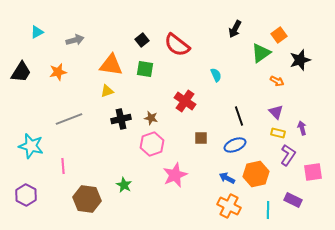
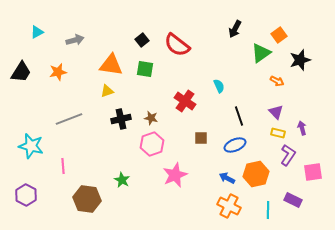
cyan semicircle: moved 3 px right, 11 px down
green star: moved 2 px left, 5 px up
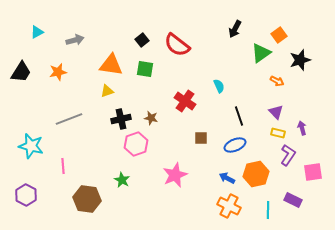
pink hexagon: moved 16 px left
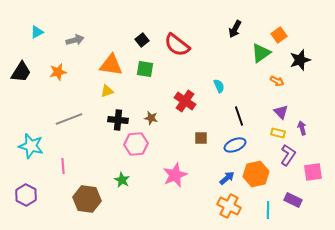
purple triangle: moved 5 px right
black cross: moved 3 px left, 1 px down; rotated 18 degrees clockwise
pink hexagon: rotated 15 degrees clockwise
blue arrow: rotated 112 degrees clockwise
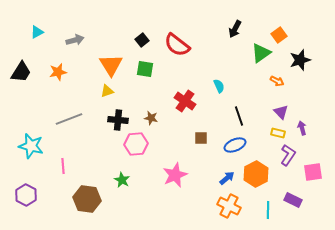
orange triangle: rotated 50 degrees clockwise
orange hexagon: rotated 15 degrees counterclockwise
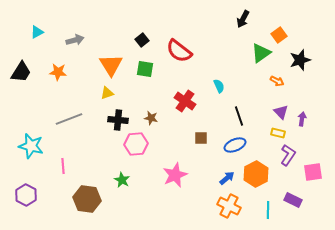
black arrow: moved 8 px right, 10 px up
red semicircle: moved 2 px right, 6 px down
orange star: rotated 18 degrees clockwise
yellow triangle: moved 2 px down
purple arrow: moved 9 px up; rotated 24 degrees clockwise
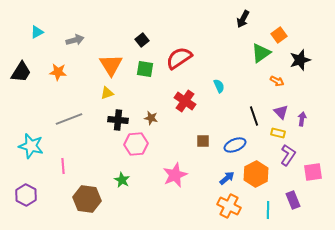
red semicircle: moved 7 px down; rotated 108 degrees clockwise
black line: moved 15 px right
brown square: moved 2 px right, 3 px down
purple rectangle: rotated 42 degrees clockwise
